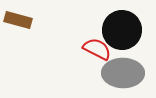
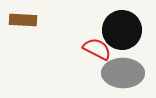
brown rectangle: moved 5 px right; rotated 12 degrees counterclockwise
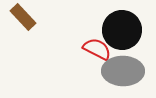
brown rectangle: moved 3 px up; rotated 44 degrees clockwise
gray ellipse: moved 2 px up
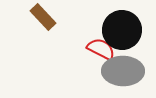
brown rectangle: moved 20 px right
red semicircle: moved 4 px right
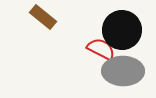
brown rectangle: rotated 8 degrees counterclockwise
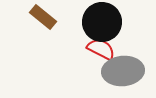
black circle: moved 20 px left, 8 px up
gray ellipse: rotated 6 degrees counterclockwise
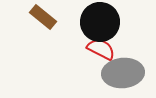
black circle: moved 2 px left
gray ellipse: moved 2 px down
